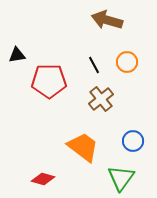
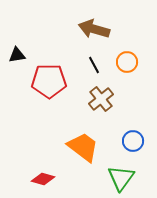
brown arrow: moved 13 px left, 9 px down
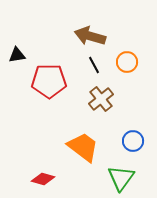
brown arrow: moved 4 px left, 7 px down
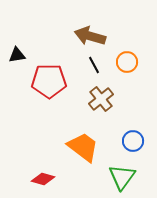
green triangle: moved 1 px right, 1 px up
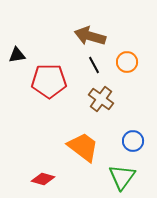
brown cross: rotated 15 degrees counterclockwise
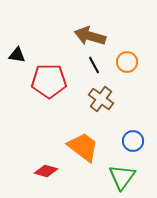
black triangle: rotated 18 degrees clockwise
red diamond: moved 3 px right, 8 px up
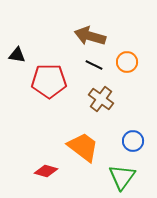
black line: rotated 36 degrees counterclockwise
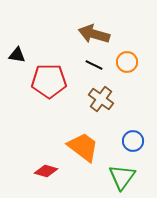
brown arrow: moved 4 px right, 2 px up
